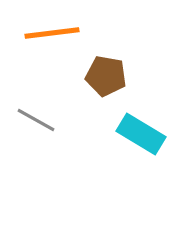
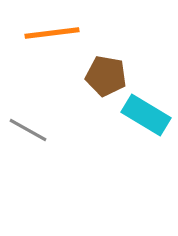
gray line: moved 8 px left, 10 px down
cyan rectangle: moved 5 px right, 19 px up
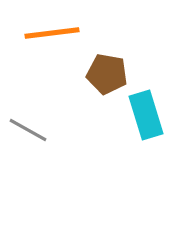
brown pentagon: moved 1 px right, 2 px up
cyan rectangle: rotated 42 degrees clockwise
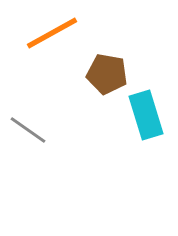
orange line: rotated 22 degrees counterclockwise
gray line: rotated 6 degrees clockwise
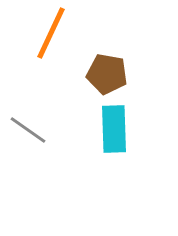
orange line: moved 1 px left; rotated 36 degrees counterclockwise
cyan rectangle: moved 32 px left, 14 px down; rotated 15 degrees clockwise
